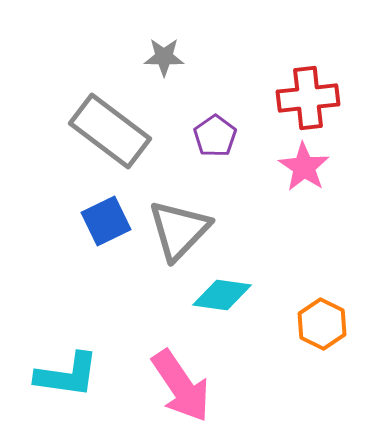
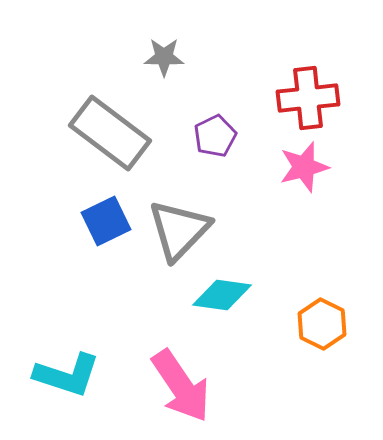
gray rectangle: moved 2 px down
purple pentagon: rotated 9 degrees clockwise
pink star: rotated 24 degrees clockwise
cyan L-shape: rotated 10 degrees clockwise
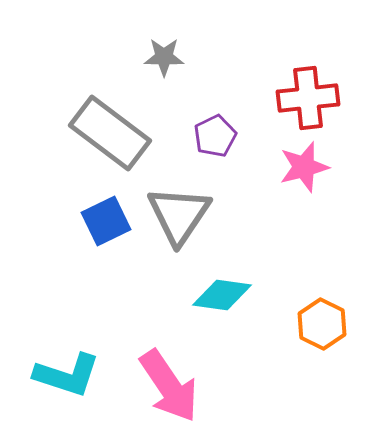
gray triangle: moved 15 px up; rotated 10 degrees counterclockwise
pink arrow: moved 12 px left
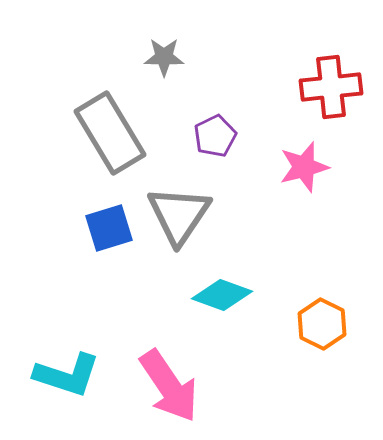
red cross: moved 23 px right, 11 px up
gray rectangle: rotated 22 degrees clockwise
blue square: moved 3 px right, 7 px down; rotated 9 degrees clockwise
cyan diamond: rotated 12 degrees clockwise
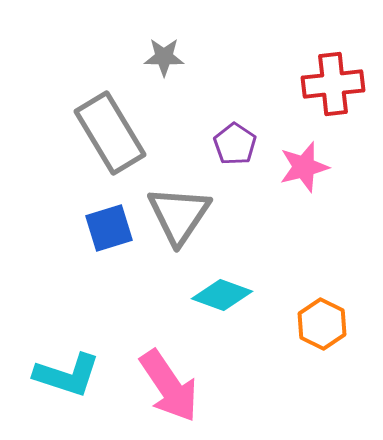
red cross: moved 2 px right, 3 px up
purple pentagon: moved 20 px right, 8 px down; rotated 12 degrees counterclockwise
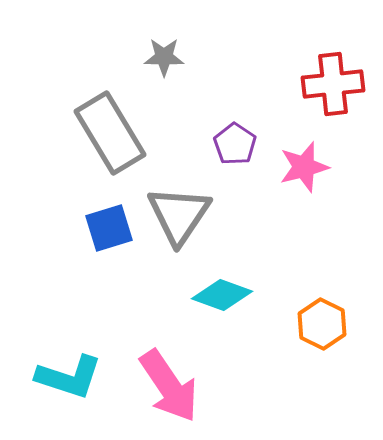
cyan L-shape: moved 2 px right, 2 px down
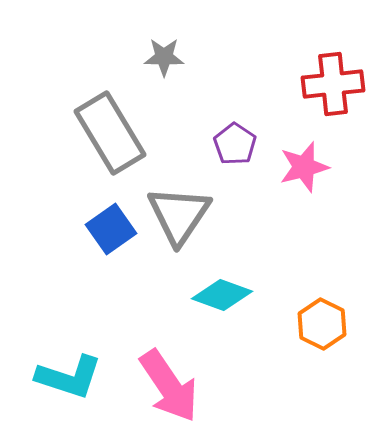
blue square: moved 2 px right, 1 px down; rotated 18 degrees counterclockwise
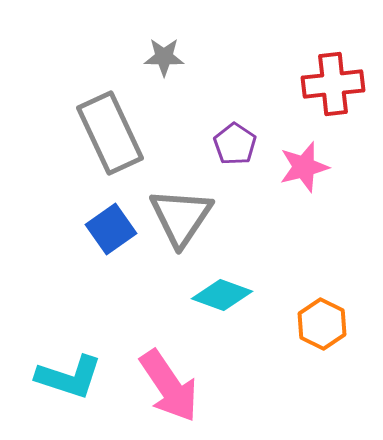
gray rectangle: rotated 6 degrees clockwise
gray triangle: moved 2 px right, 2 px down
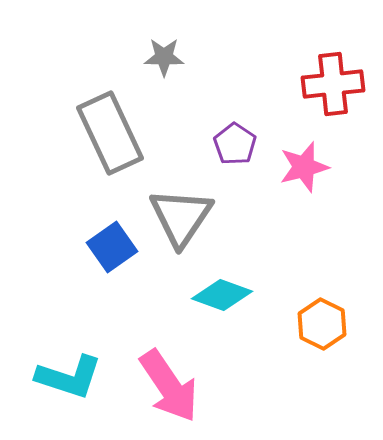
blue square: moved 1 px right, 18 px down
